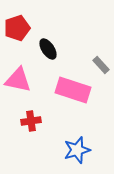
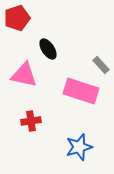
red pentagon: moved 10 px up
pink triangle: moved 6 px right, 5 px up
pink rectangle: moved 8 px right, 1 px down
blue star: moved 2 px right, 3 px up
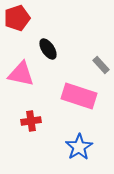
pink triangle: moved 3 px left, 1 px up
pink rectangle: moved 2 px left, 5 px down
blue star: rotated 16 degrees counterclockwise
